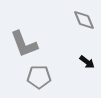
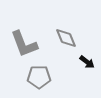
gray diamond: moved 18 px left, 18 px down
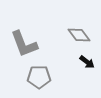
gray diamond: moved 13 px right, 3 px up; rotated 15 degrees counterclockwise
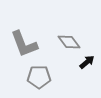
gray diamond: moved 10 px left, 7 px down
black arrow: rotated 77 degrees counterclockwise
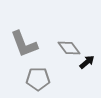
gray diamond: moved 6 px down
gray pentagon: moved 1 px left, 2 px down
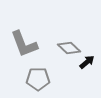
gray diamond: rotated 10 degrees counterclockwise
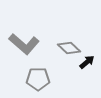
gray L-shape: rotated 28 degrees counterclockwise
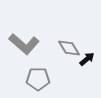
gray diamond: rotated 15 degrees clockwise
black arrow: moved 3 px up
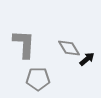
gray L-shape: rotated 128 degrees counterclockwise
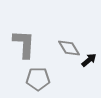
black arrow: moved 2 px right, 1 px down
